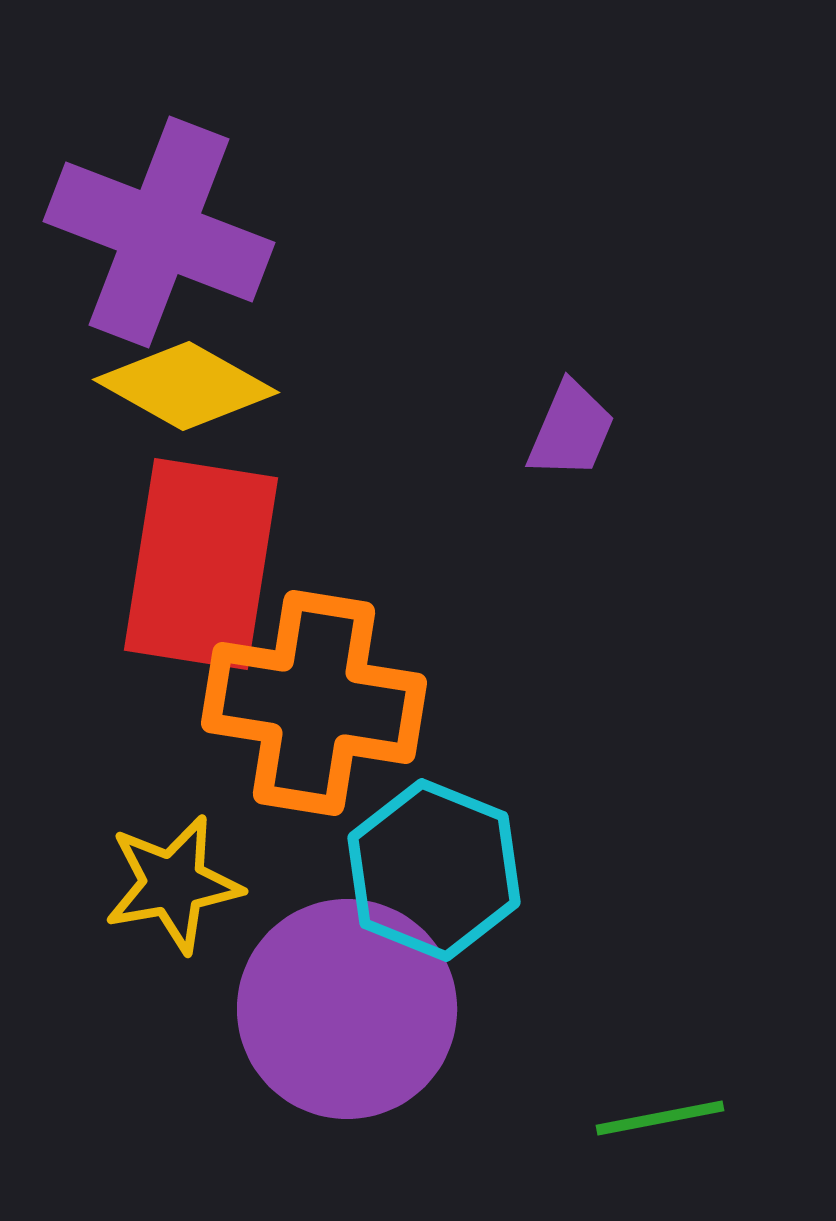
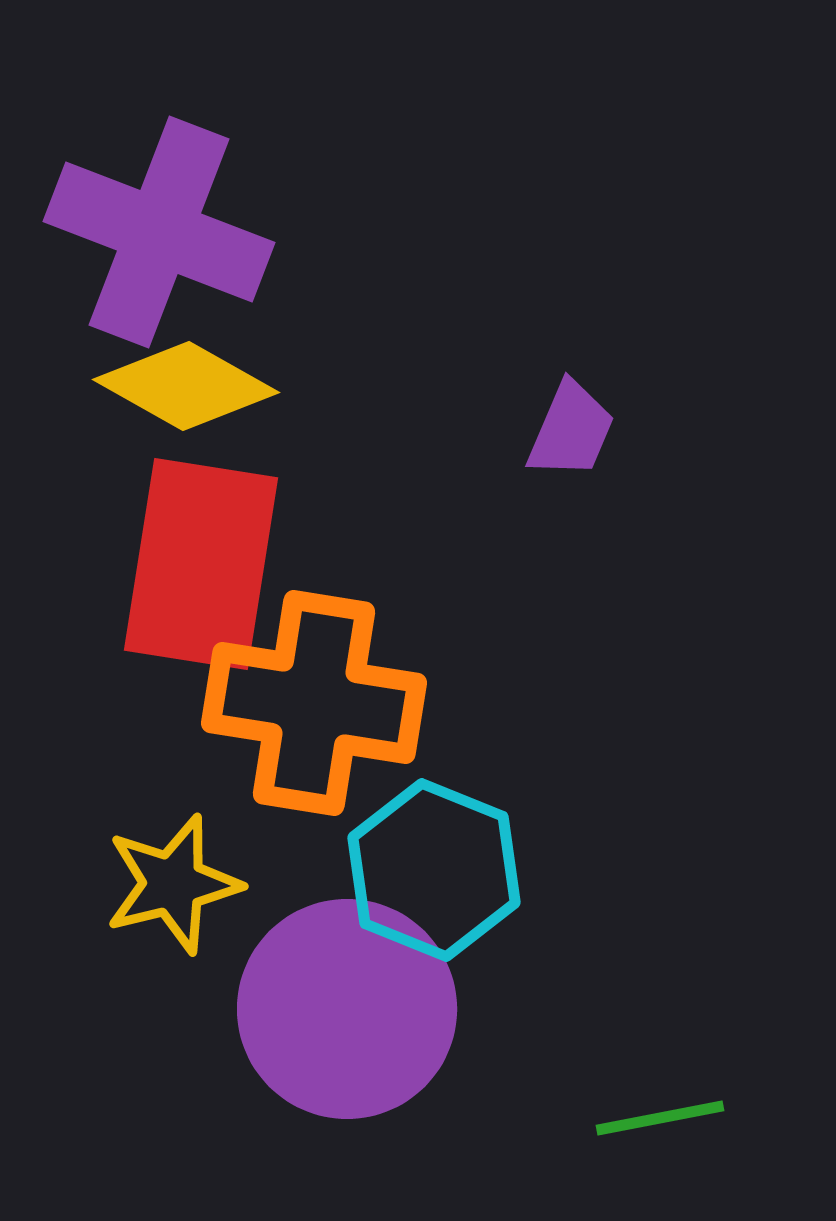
yellow star: rotated 4 degrees counterclockwise
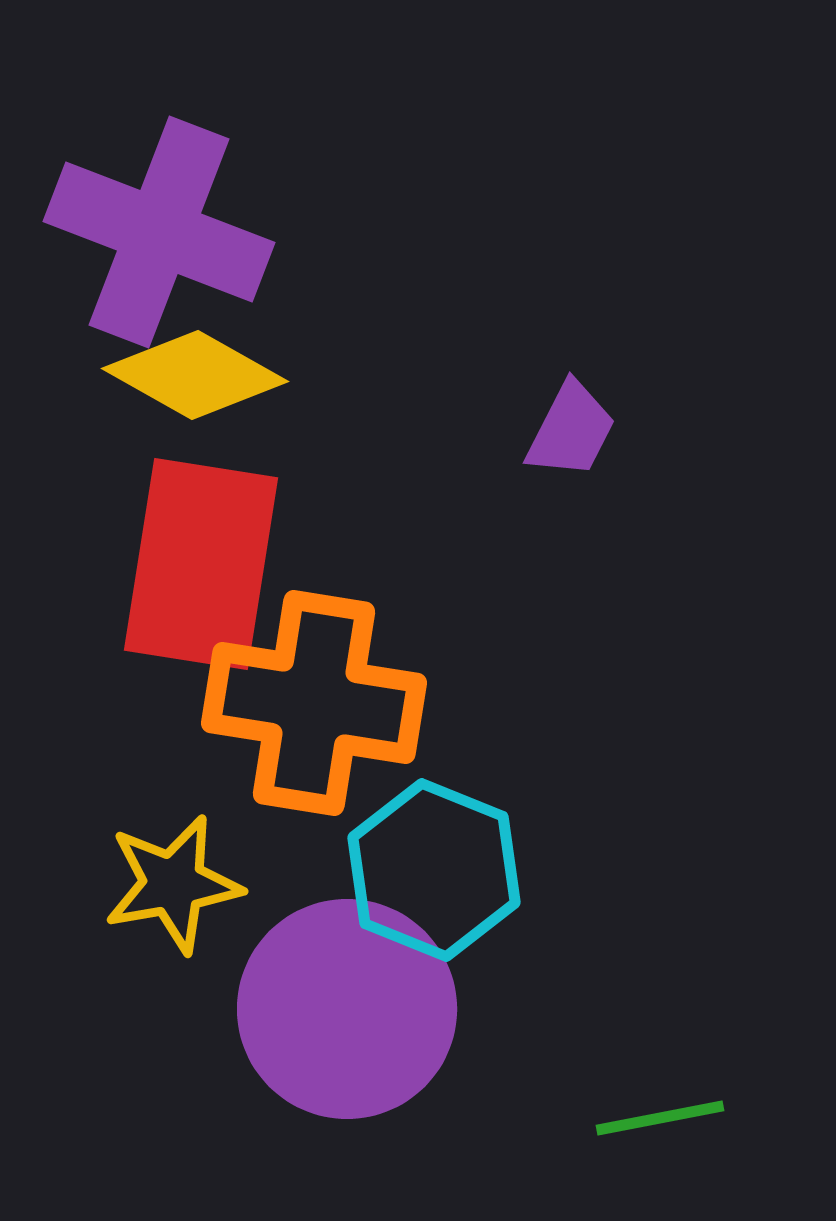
yellow diamond: moved 9 px right, 11 px up
purple trapezoid: rotated 4 degrees clockwise
yellow star: rotated 4 degrees clockwise
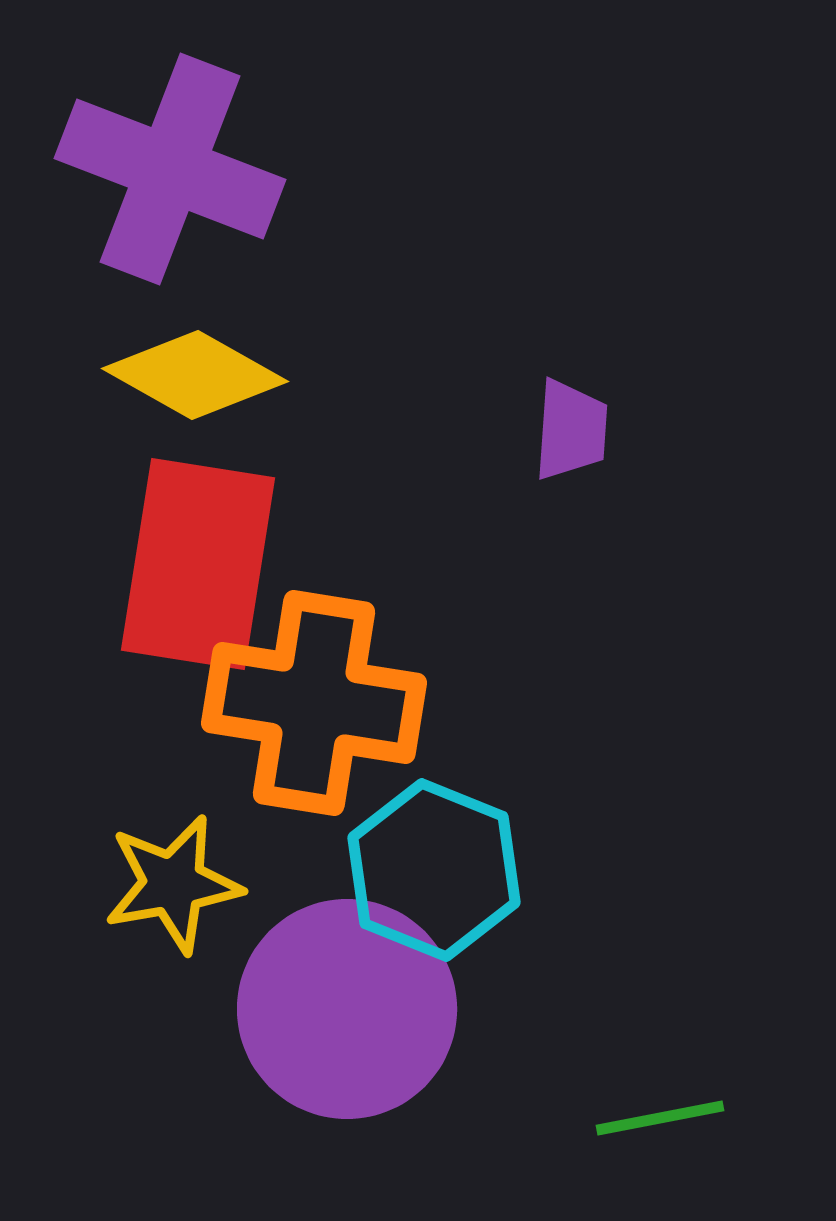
purple cross: moved 11 px right, 63 px up
purple trapezoid: rotated 23 degrees counterclockwise
red rectangle: moved 3 px left
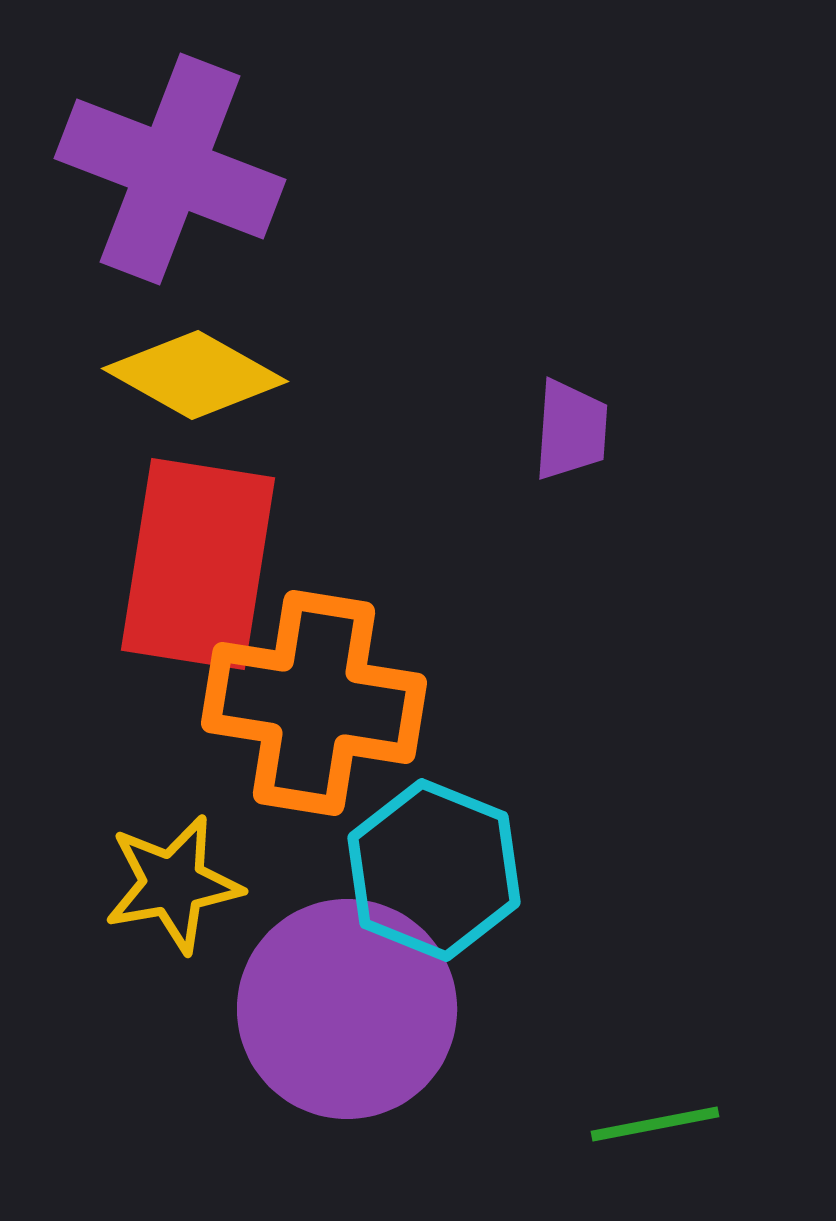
green line: moved 5 px left, 6 px down
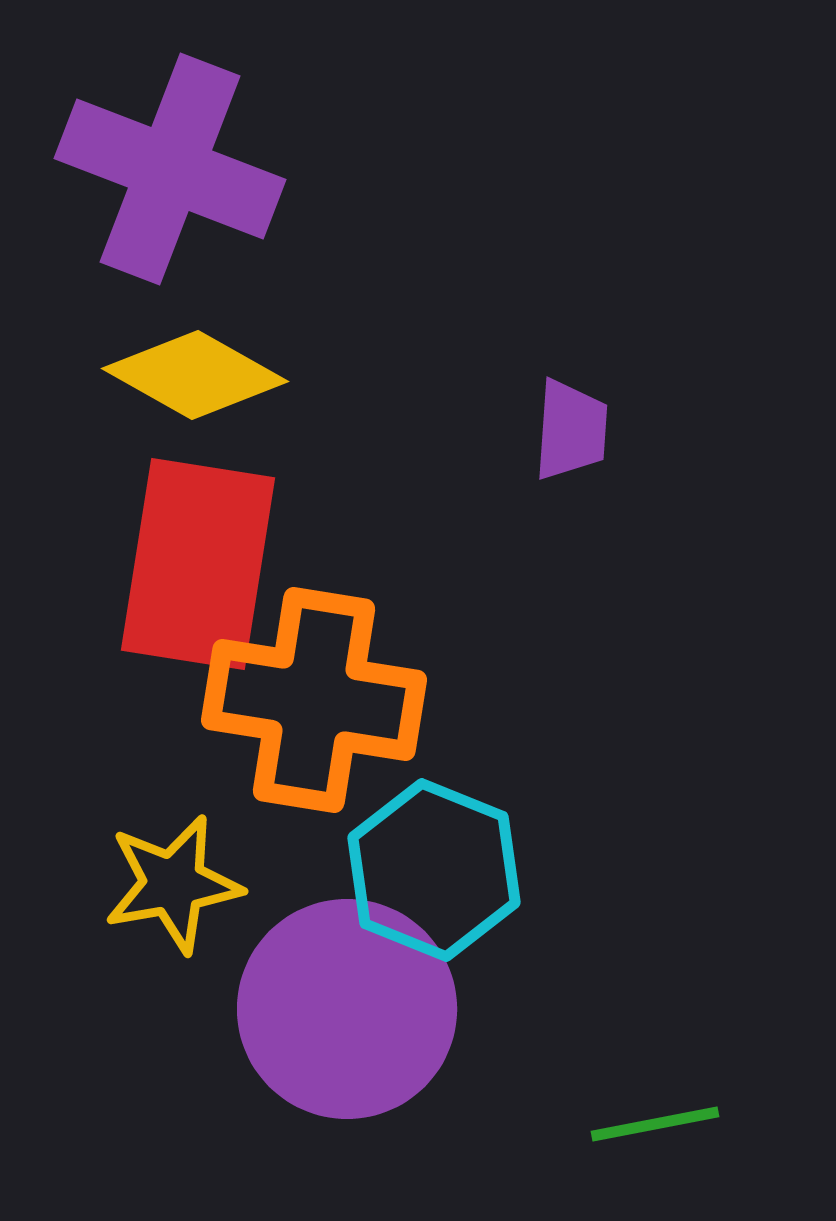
orange cross: moved 3 px up
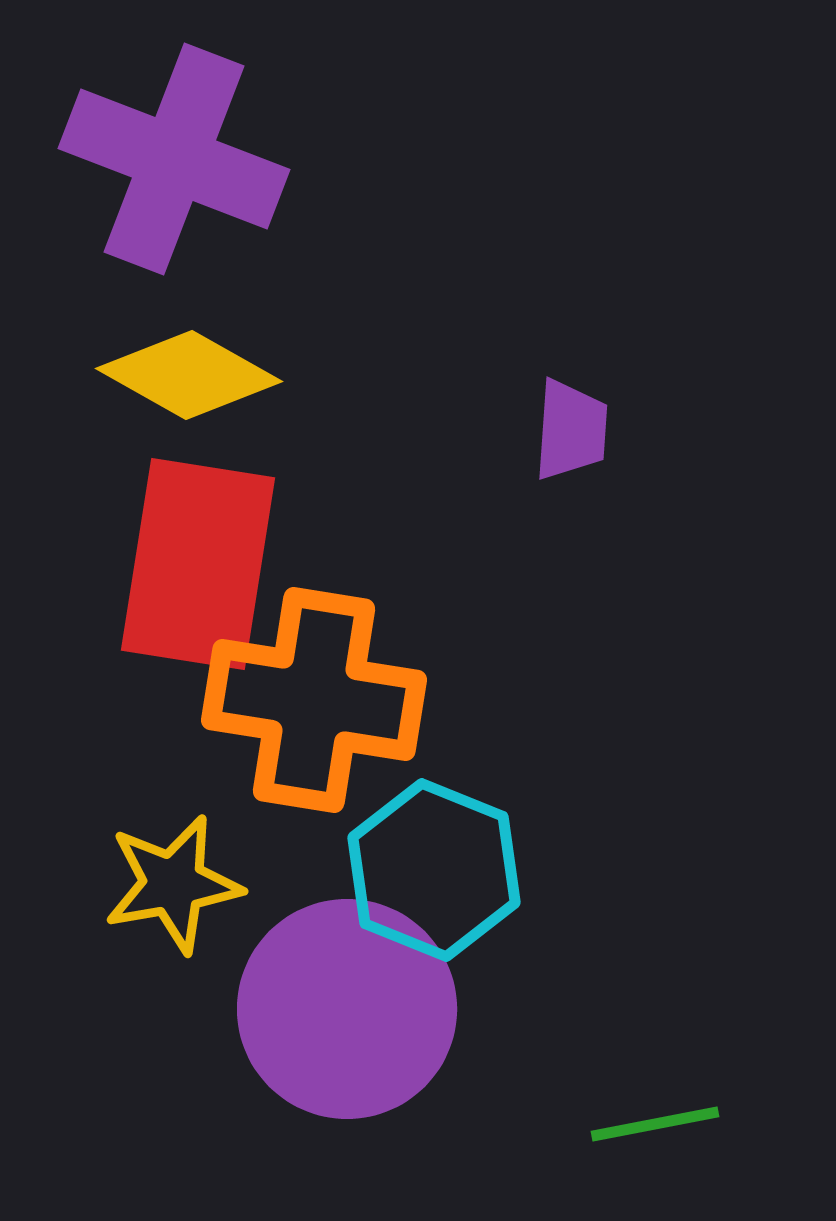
purple cross: moved 4 px right, 10 px up
yellow diamond: moved 6 px left
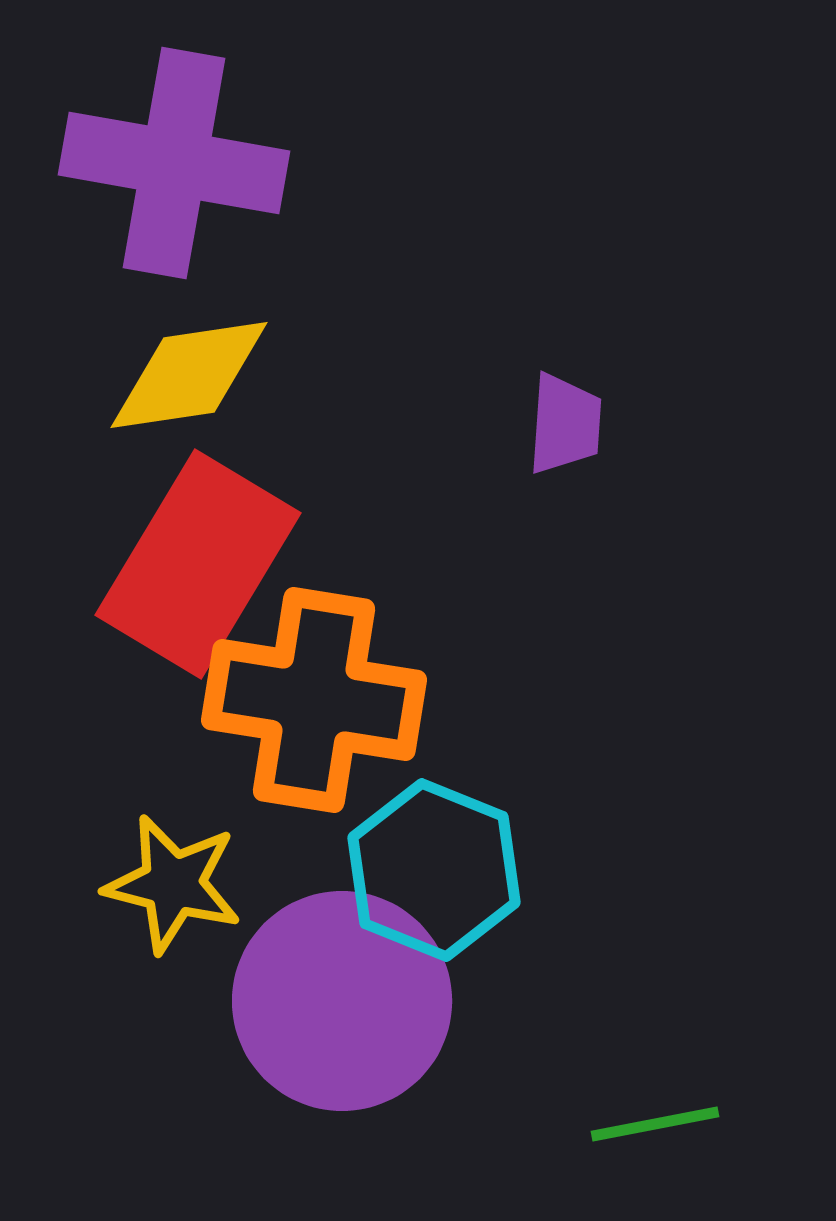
purple cross: moved 4 px down; rotated 11 degrees counterclockwise
yellow diamond: rotated 38 degrees counterclockwise
purple trapezoid: moved 6 px left, 6 px up
red rectangle: rotated 22 degrees clockwise
yellow star: rotated 24 degrees clockwise
purple circle: moved 5 px left, 8 px up
